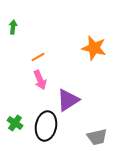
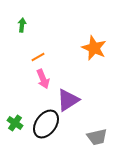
green arrow: moved 9 px right, 2 px up
orange star: rotated 10 degrees clockwise
pink arrow: moved 3 px right, 1 px up
black ellipse: moved 2 px up; rotated 24 degrees clockwise
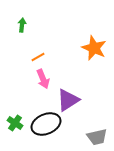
black ellipse: rotated 32 degrees clockwise
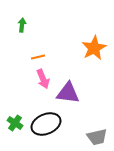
orange star: rotated 20 degrees clockwise
orange line: rotated 16 degrees clockwise
purple triangle: moved 7 px up; rotated 40 degrees clockwise
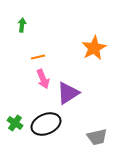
purple triangle: rotated 40 degrees counterclockwise
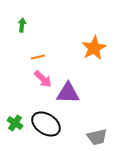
pink arrow: rotated 24 degrees counterclockwise
purple triangle: rotated 35 degrees clockwise
black ellipse: rotated 56 degrees clockwise
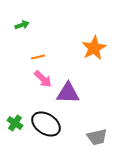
green arrow: rotated 64 degrees clockwise
